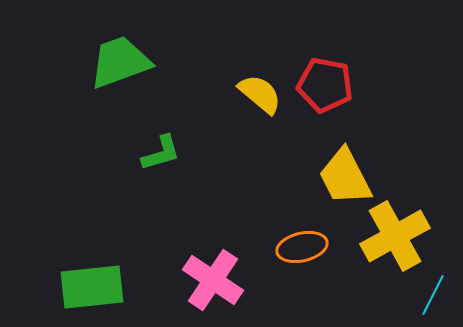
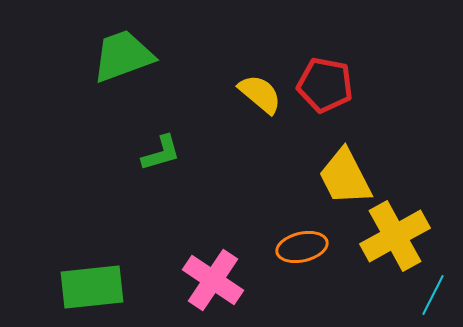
green trapezoid: moved 3 px right, 6 px up
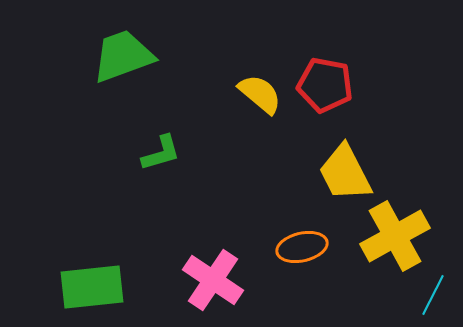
yellow trapezoid: moved 4 px up
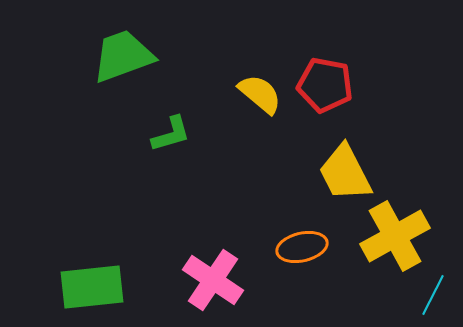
green L-shape: moved 10 px right, 19 px up
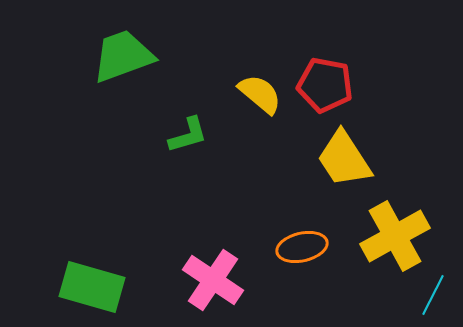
green L-shape: moved 17 px right, 1 px down
yellow trapezoid: moved 1 px left, 14 px up; rotated 6 degrees counterclockwise
green rectangle: rotated 22 degrees clockwise
